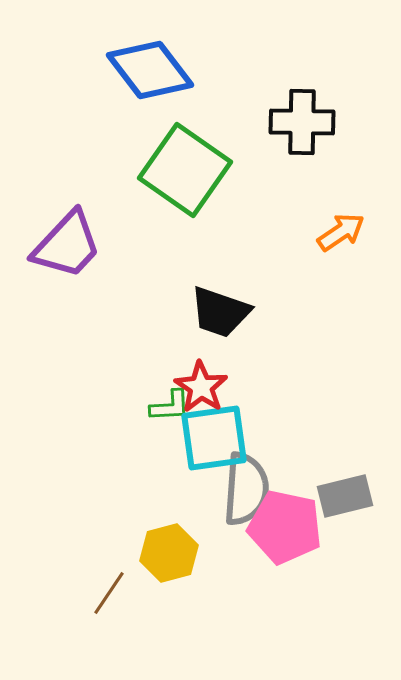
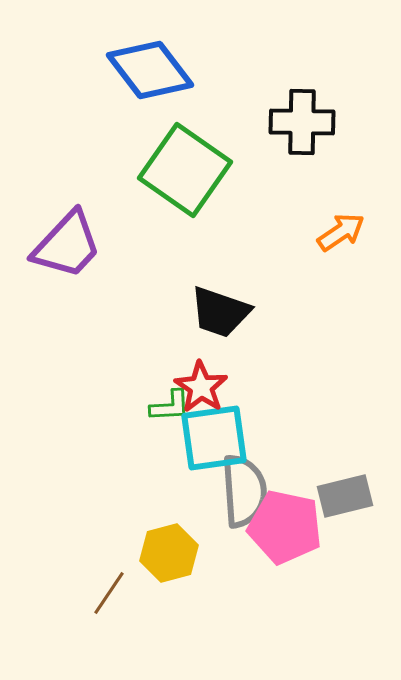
gray semicircle: moved 2 px left, 2 px down; rotated 8 degrees counterclockwise
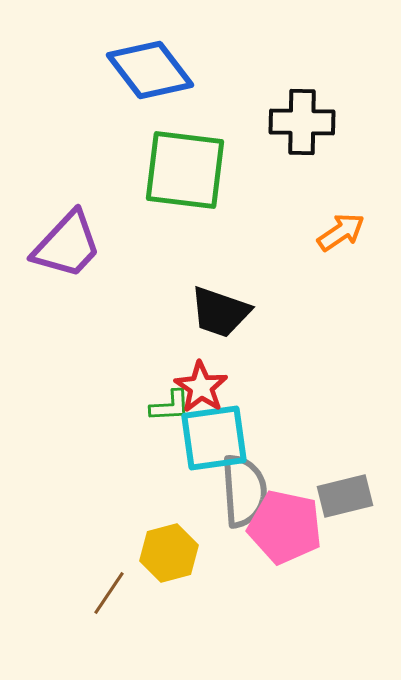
green square: rotated 28 degrees counterclockwise
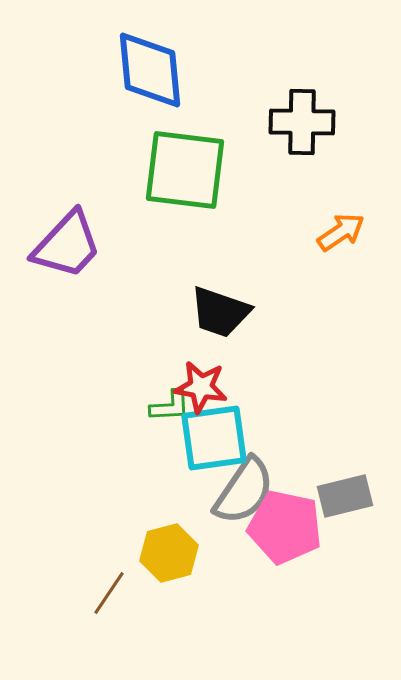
blue diamond: rotated 32 degrees clockwise
red star: rotated 24 degrees counterclockwise
gray semicircle: rotated 38 degrees clockwise
